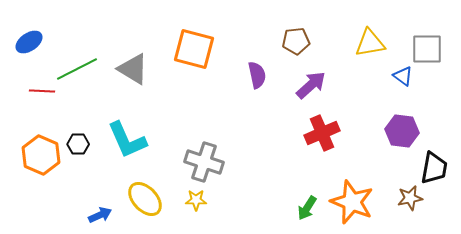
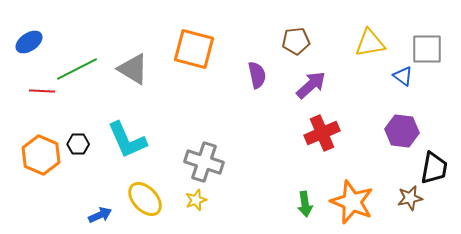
yellow star: rotated 20 degrees counterclockwise
green arrow: moved 2 px left, 4 px up; rotated 40 degrees counterclockwise
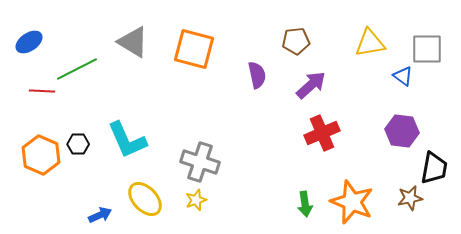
gray triangle: moved 27 px up
gray cross: moved 4 px left
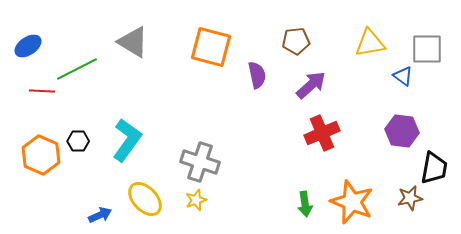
blue ellipse: moved 1 px left, 4 px down
orange square: moved 17 px right, 2 px up
cyan L-shape: rotated 120 degrees counterclockwise
black hexagon: moved 3 px up
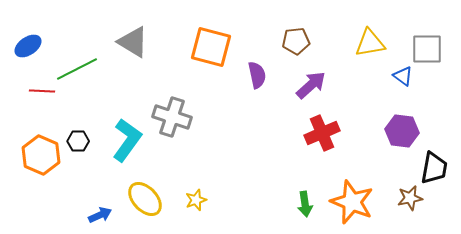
gray cross: moved 28 px left, 45 px up
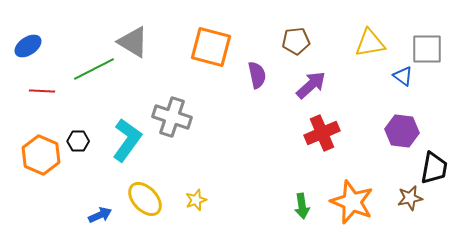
green line: moved 17 px right
green arrow: moved 3 px left, 2 px down
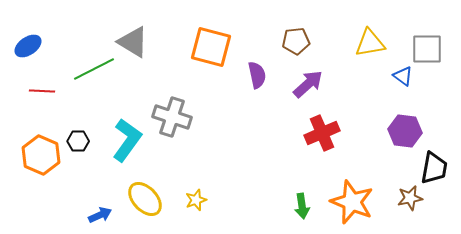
purple arrow: moved 3 px left, 1 px up
purple hexagon: moved 3 px right
